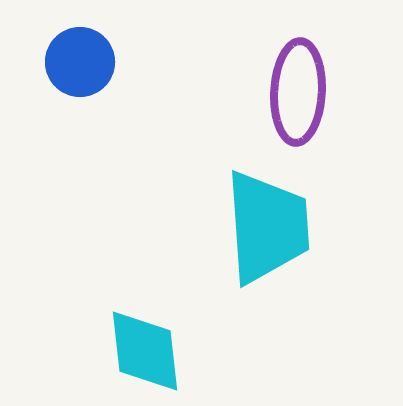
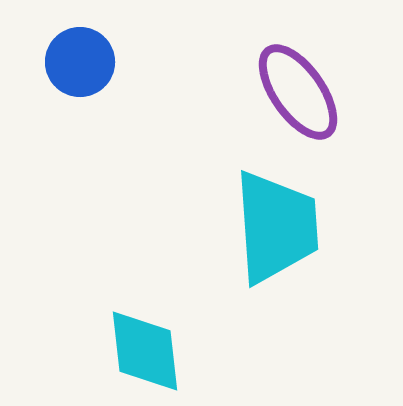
purple ellipse: rotated 38 degrees counterclockwise
cyan trapezoid: moved 9 px right
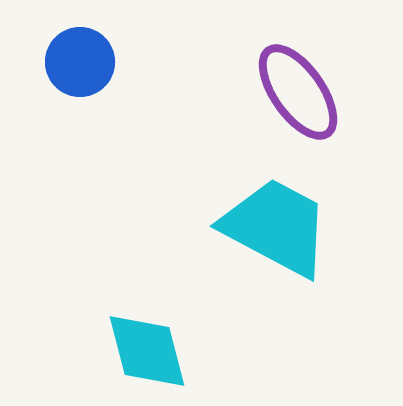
cyan trapezoid: rotated 58 degrees counterclockwise
cyan diamond: moved 2 px right; rotated 8 degrees counterclockwise
